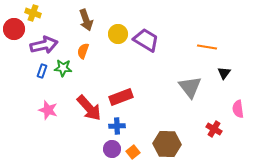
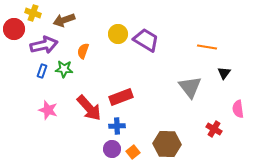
brown arrow: moved 22 px left; rotated 90 degrees clockwise
green star: moved 1 px right, 1 px down
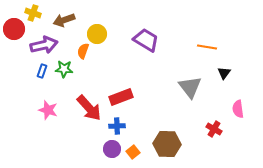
yellow circle: moved 21 px left
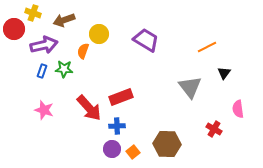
yellow circle: moved 2 px right
orange line: rotated 36 degrees counterclockwise
pink star: moved 4 px left
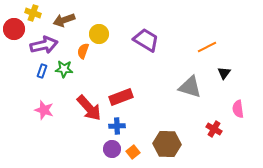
gray triangle: rotated 35 degrees counterclockwise
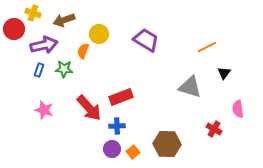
blue rectangle: moved 3 px left, 1 px up
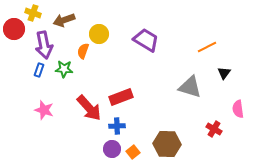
purple arrow: rotated 92 degrees clockwise
